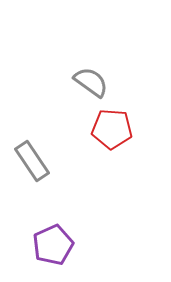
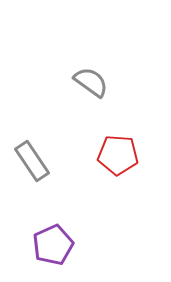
red pentagon: moved 6 px right, 26 px down
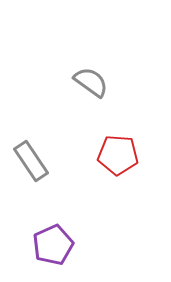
gray rectangle: moved 1 px left
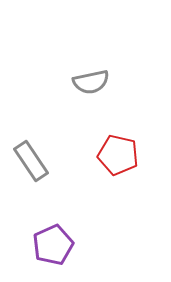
gray semicircle: rotated 132 degrees clockwise
red pentagon: rotated 9 degrees clockwise
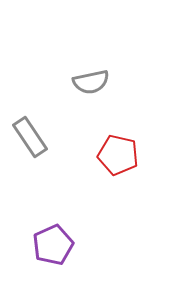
gray rectangle: moved 1 px left, 24 px up
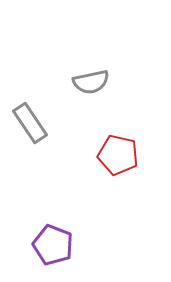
gray rectangle: moved 14 px up
purple pentagon: rotated 27 degrees counterclockwise
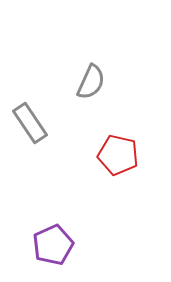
gray semicircle: rotated 54 degrees counterclockwise
purple pentagon: rotated 27 degrees clockwise
